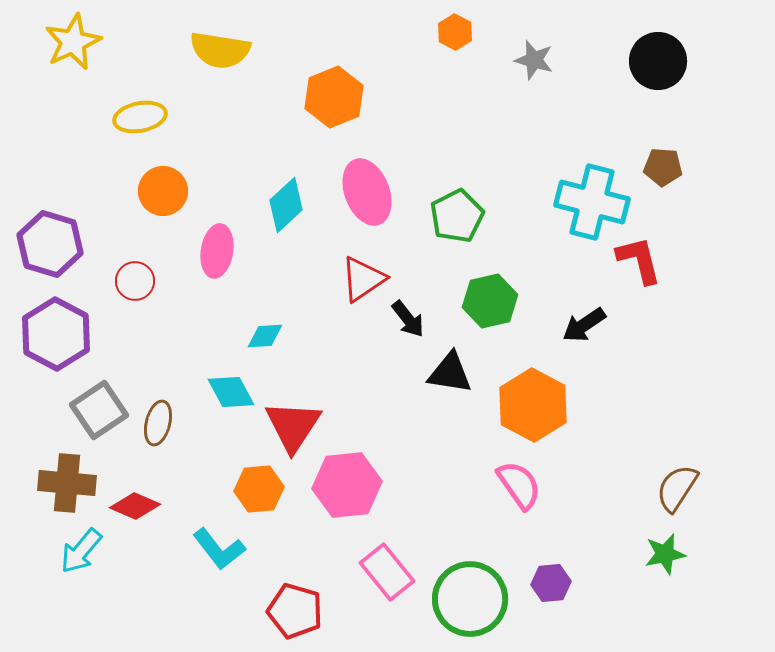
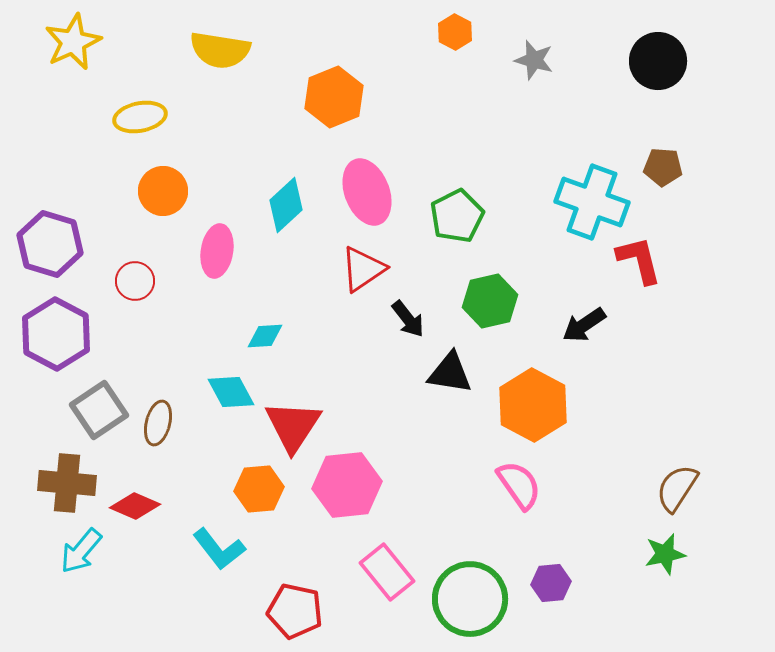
cyan cross at (592, 202): rotated 6 degrees clockwise
red triangle at (363, 279): moved 10 px up
red pentagon at (295, 611): rotated 4 degrees counterclockwise
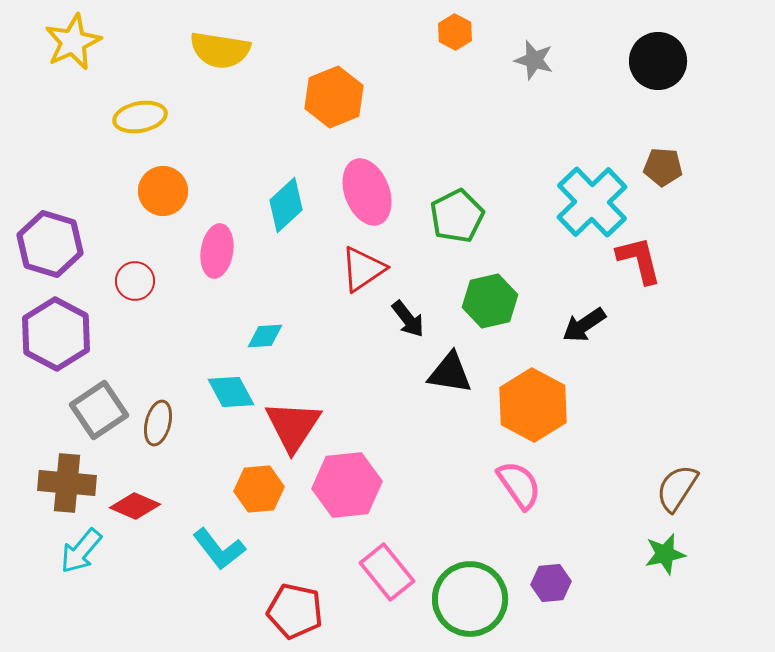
cyan cross at (592, 202): rotated 26 degrees clockwise
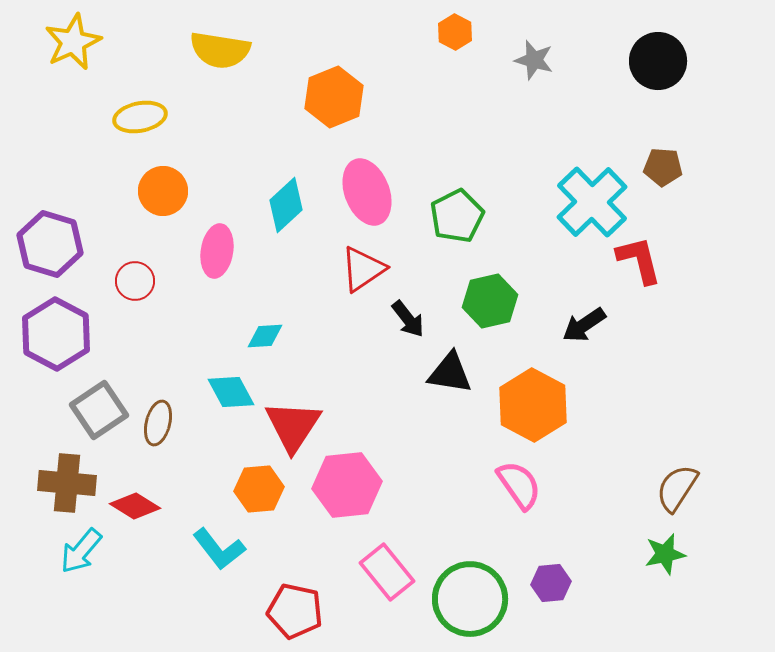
red diamond at (135, 506): rotated 9 degrees clockwise
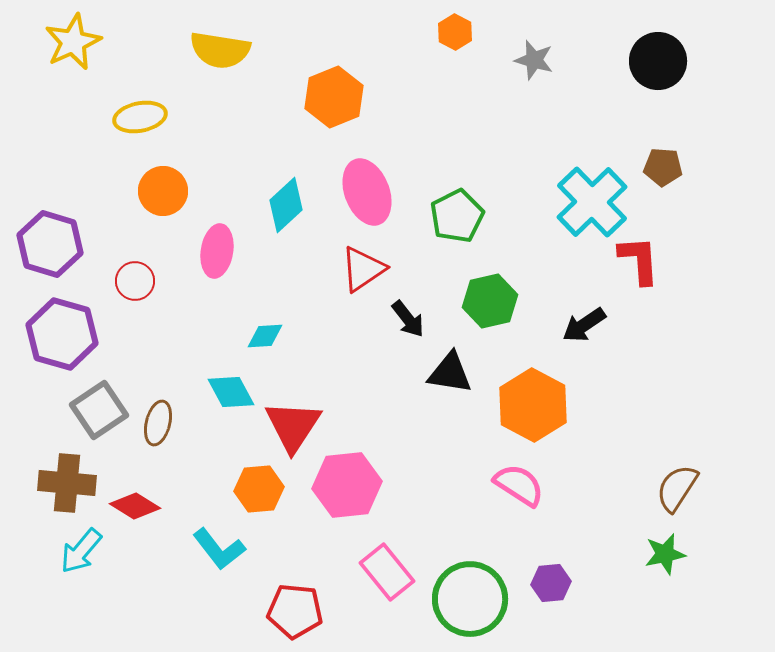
red L-shape at (639, 260): rotated 10 degrees clockwise
purple hexagon at (56, 334): moved 6 px right; rotated 12 degrees counterclockwise
pink semicircle at (519, 485): rotated 22 degrees counterclockwise
red pentagon at (295, 611): rotated 6 degrees counterclockwise
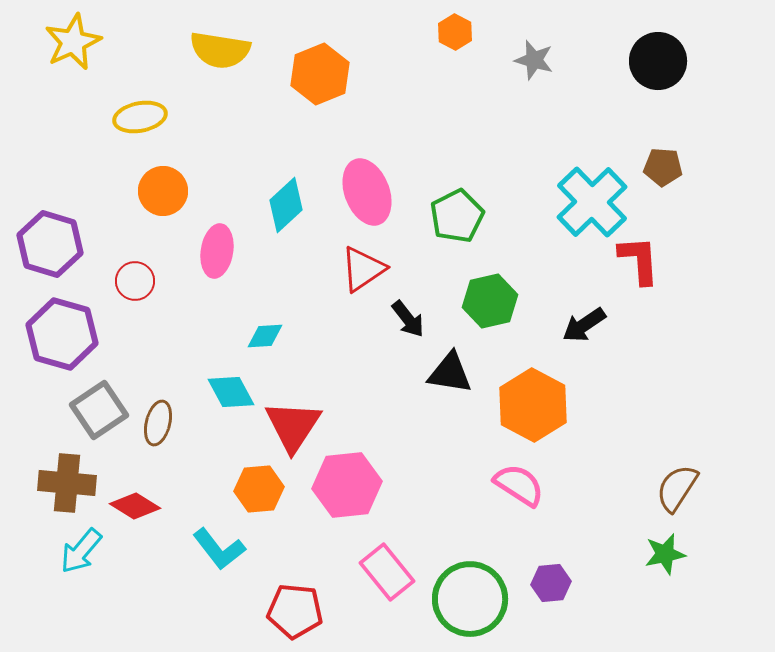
orange hexagon at (334, 97): moved 14 px left, 23 px up
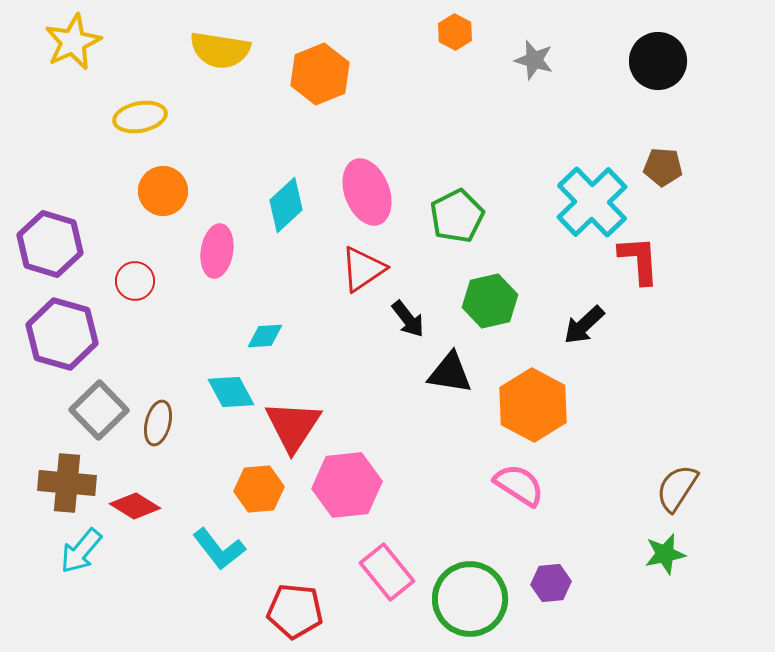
black arrow at (584, 325): rotated 9 degrees counterclockwise
gray square at (99, 410): rotated 10 degrees counterclockwise
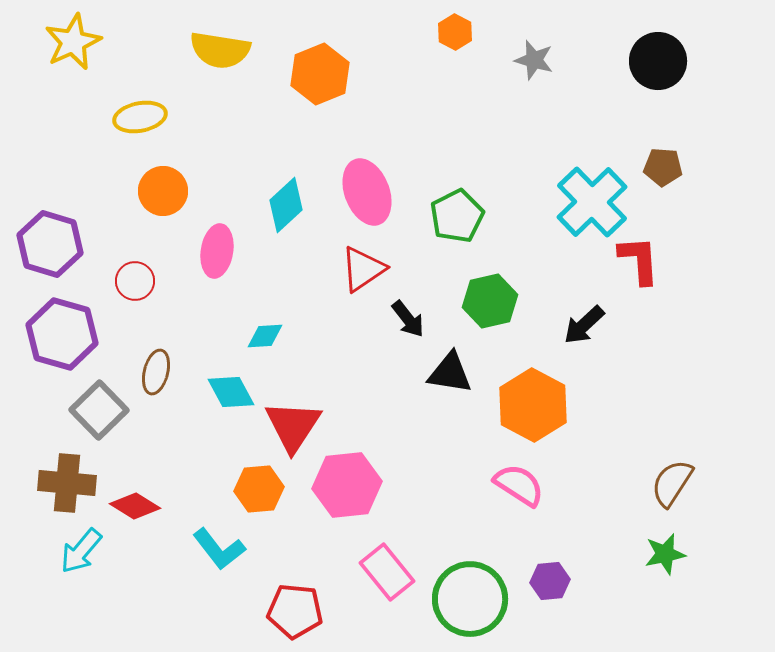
brown ellipse at (158, 423): moved 2 px left, 51 px up
brown semicircle at (677, 488): moved 5 px left, 5 px up
purple hexagon at (551, 583): moved 1 px left, 2 px up
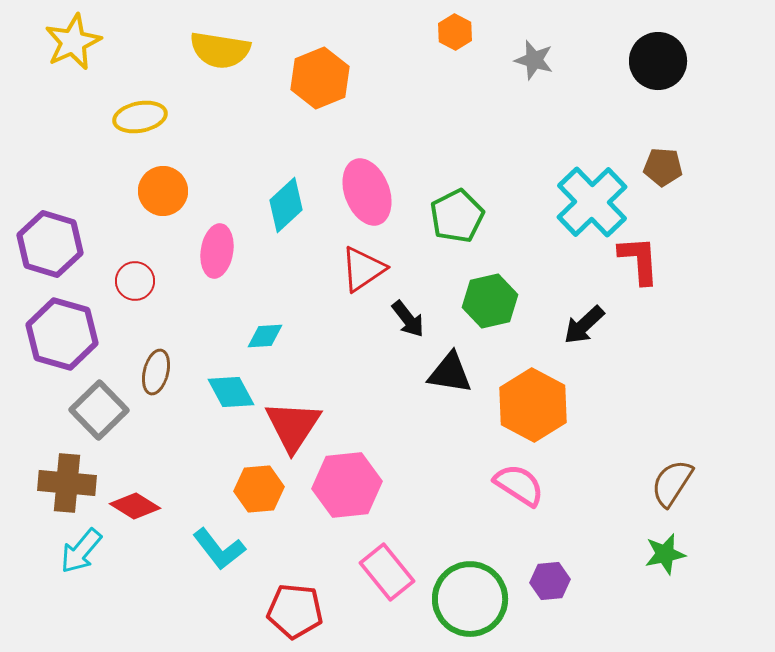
orange hexagon at (320, 74): moved 4 px down
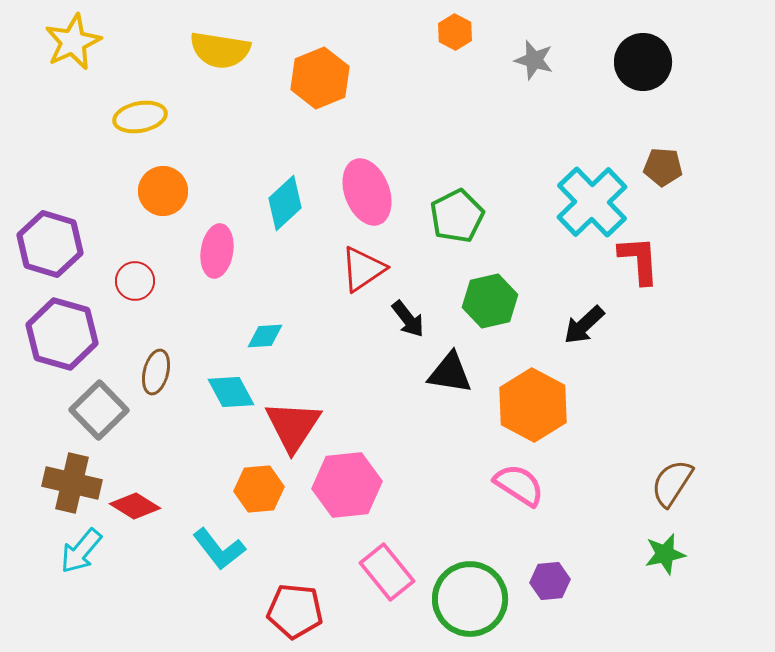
black circle at (658, 61): moved 15 px left, 1 px down
cyan diamond at (286, 205): moved 1 px left, 2 px up
brown cross at (67, 483): moved 5 px right; rotated 8 degrees clockwise
